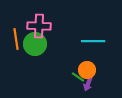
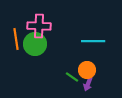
green line: moved 6 px left
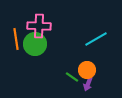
cyan line: moved 3 px right, 2 px up; rotated 30 degrees counterclockwise
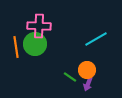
orange line: moved 8 px down
green line: moved 2 px left
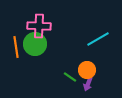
cyan line: moved 2 px right
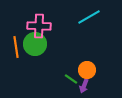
cyan line: moved 9 px left, 22 px up
green line: moved 1 px right, 2 px down
purple arrow: moved 4 px left, 2 px down
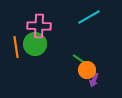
green line: moved 8 px right, 20 px up
purple arrow: moved 10 px right, 6 px up
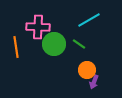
cyan line: moved 3 px down
pink cross: moved 1 px left, 1 px down
green circle: moved 19 px right
green line: moved 15 px up
purple arrow: moved 2 px down
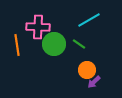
orange line: moved 1 px right, 2 px up
purple arrow: rotated 24 degrees clockwise
